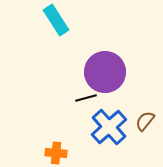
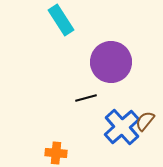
cyan rectangle: moved 5 px right
purple circle: moved 6 px right, 10 px up
blue cross: moved 13 px right
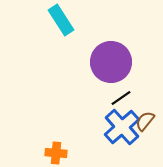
black line: moved 35 px right; rotated 20 degrees counterclockwise
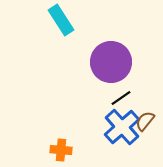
orange cross: moved 5 px right, 3 px up
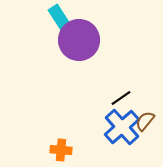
purple circle: moved 32 px left, 22 px up
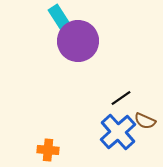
purple circle: moved 1 px left, 1 px down
brown semicircle: rotated 105 degrees counterclockwise
blue cross: moved 4 px left, 5 px down
orange cross: moved 13 px left
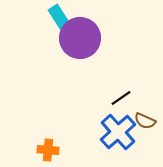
purple circle: moved 2 px right, 3 px up
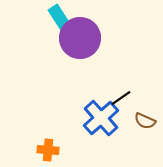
blue cross: moved 17 px left, 14 px up
